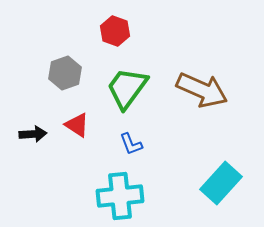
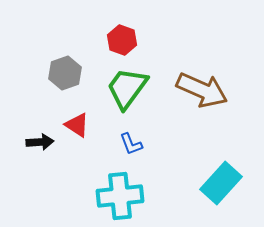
red hexagon: moved 7 px right, 9 px down
black arrow: moved 7 px right, 8 px down
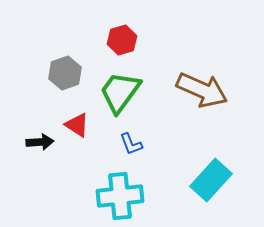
red hexagon: rotated 24 degrees clockwise
green trapezoid: moved 7 px left, 4 px down
cyan rectangle: moved 10 px left, 3 px up
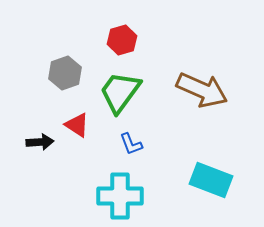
cyan rectangle: rotated 69 degrees clockwise
cyan cross: rotated 6 degrees clockwise
